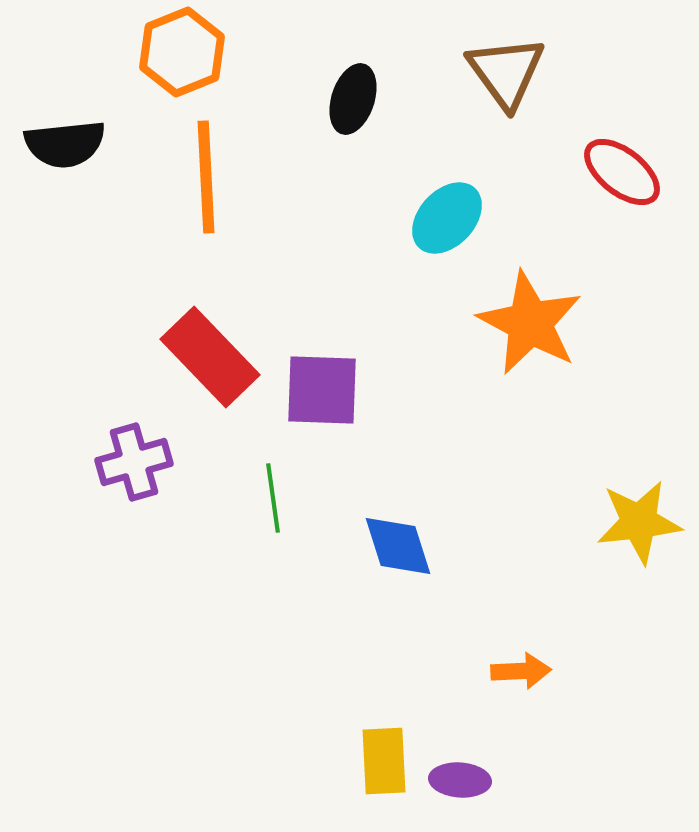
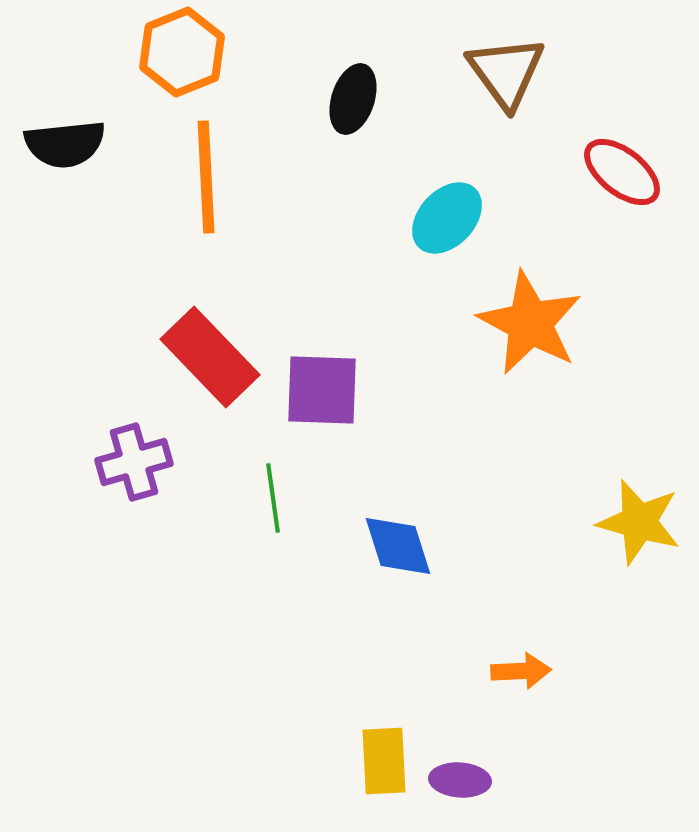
yellow star: rotated 22 degrees clockwise
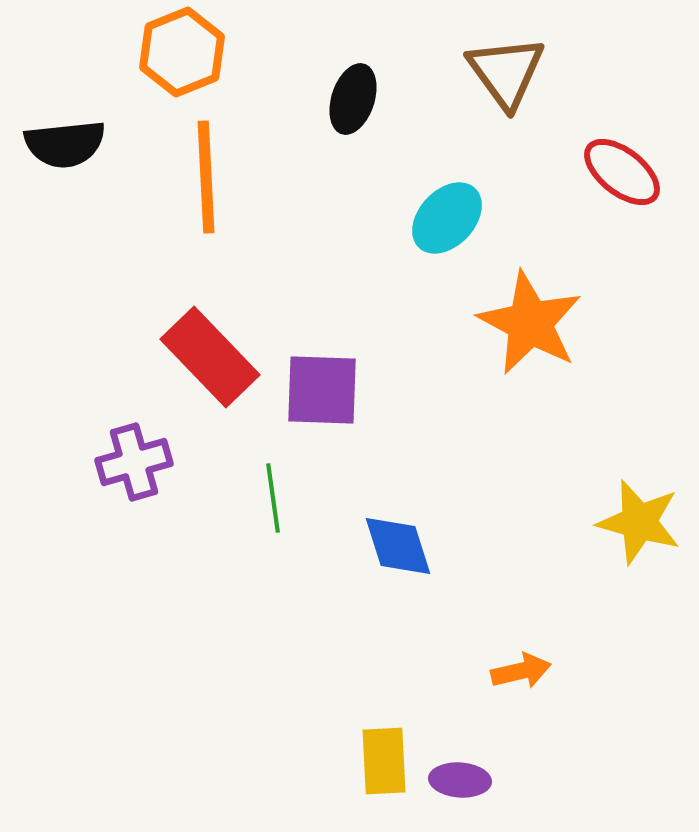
orange arrow: rotated 10 degrees counterclockwise
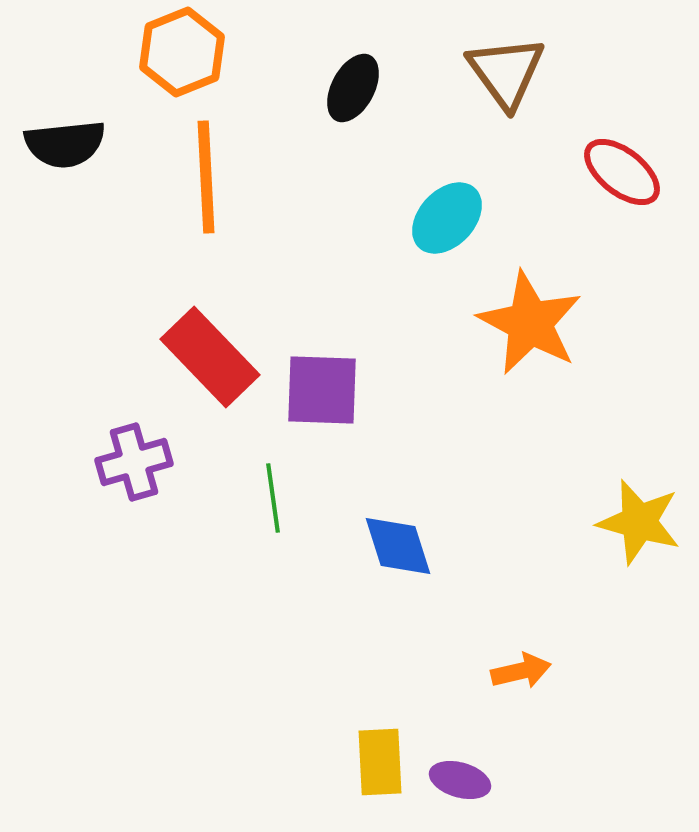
black ellipse: moved 11 px up; rotated 10 degrees clockwise
yellow rectangle: moved 4 px left, 1 px down
purple ellipse: rotated 12 degrees clockwise
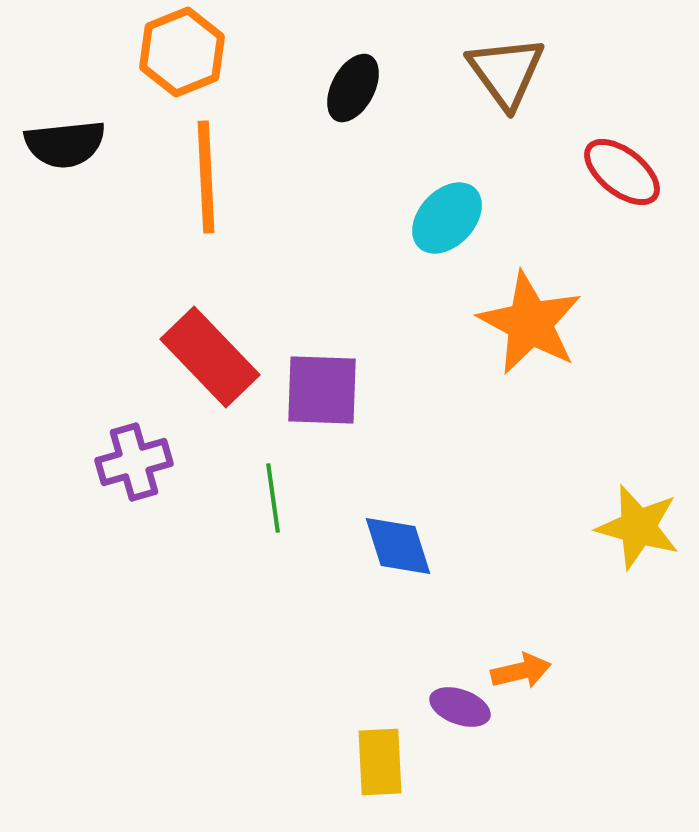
yellow star: moved 1 px left, 5 px down
purple ellipse: moved 73 px up; rotated 4 degrees clockwise
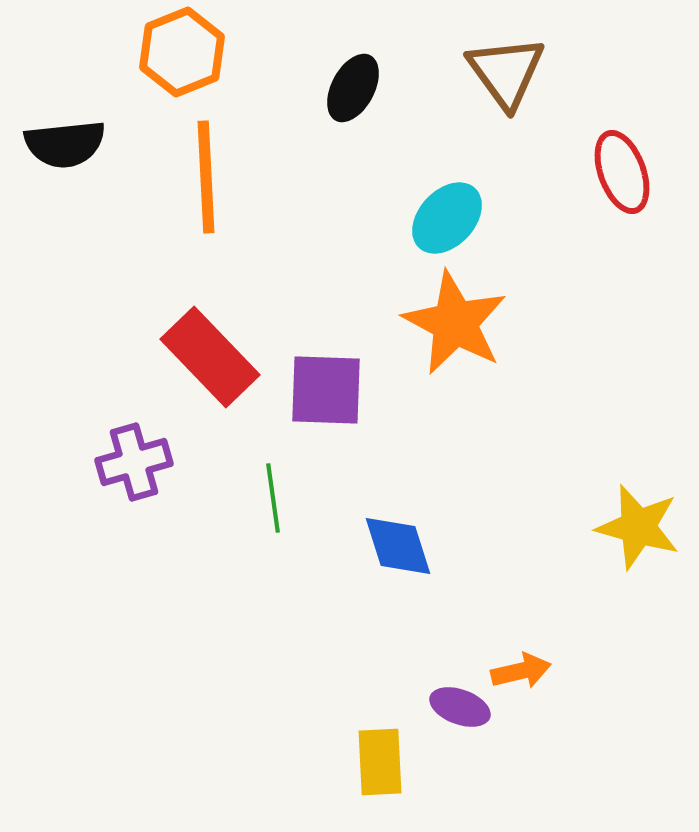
red ellipse: rotated 32 degrees clockwise
orange star: moved 75 px left
purple square: moved 4 px right
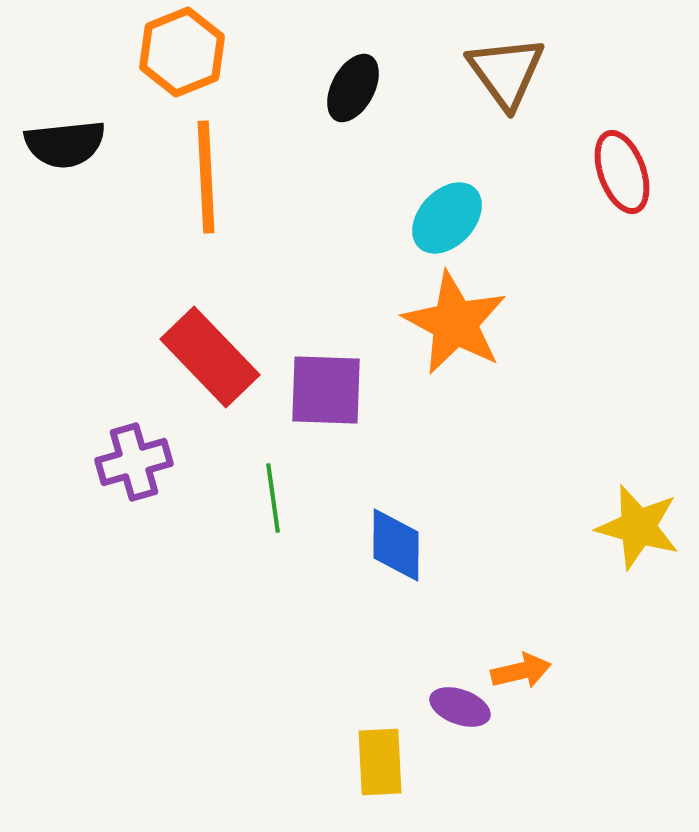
blue diamond: moved 2 px left, 1 px up; rotated 18 degrees clockwise
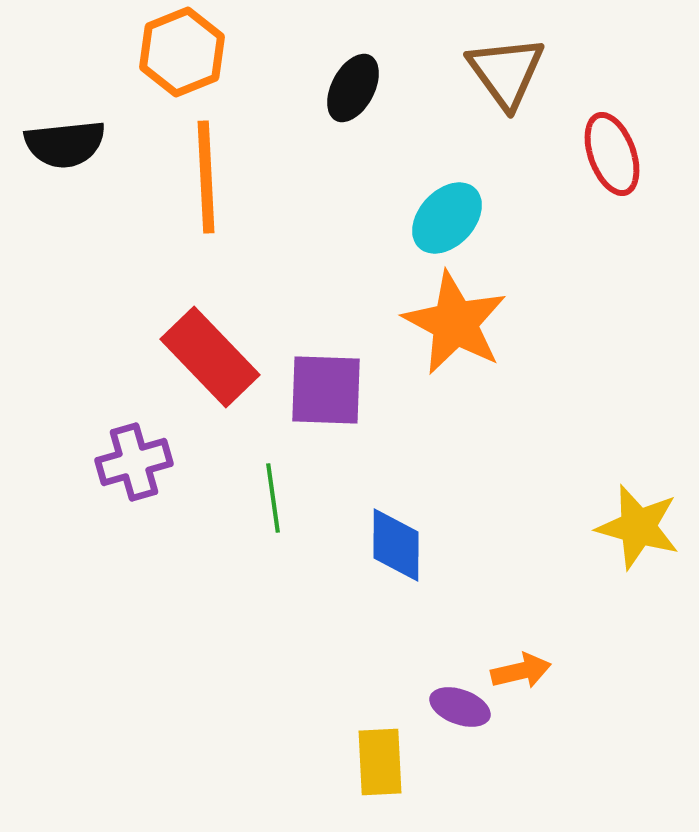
red ellipse: moved 10 px left, 18 px up
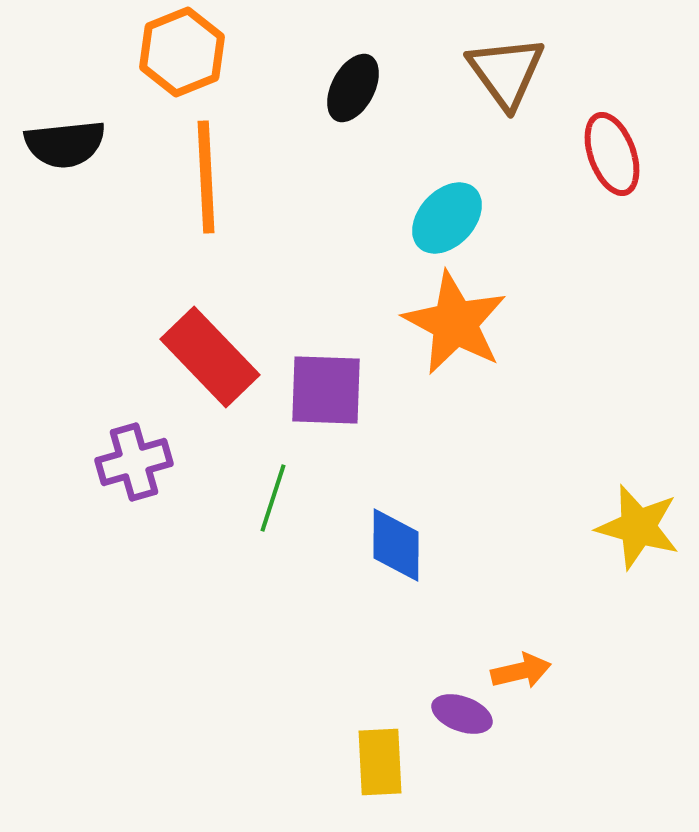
green line: rotated 26 degrees clockwise
purple ellipse: moved 2 px right, 7 px down
